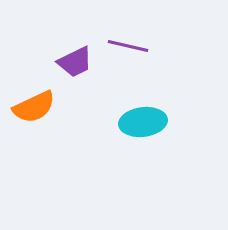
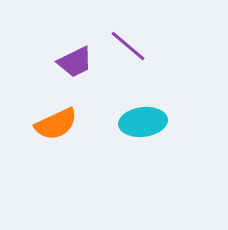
purple line: rotated 27 degrees clockwise
orange semicircle: moved 22 px right, 17 px down
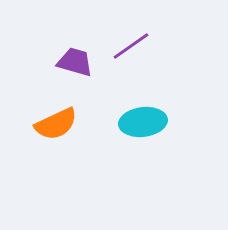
purple line: moved 3 px right; rotated 75 degrees counterclockwise
purple trapezoid: rotated 138 degrees counterclockwise
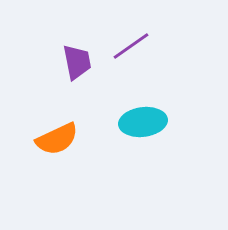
purple trapezoid: moved 2 px right; rotated 63 degrees clockwise
orange semicircle: moved 1 px right, 15 px down
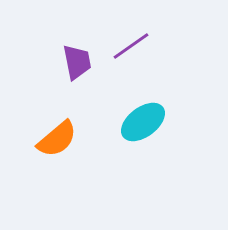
cyan ellipse: rotated 30 degrees counterclockwise
orange semicircle: rotated 15 degrees counterclockwise
